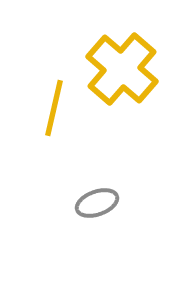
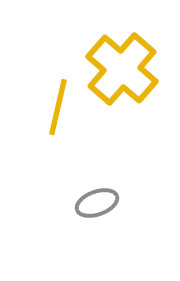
yellow line: moved 4 px right, 1 px up
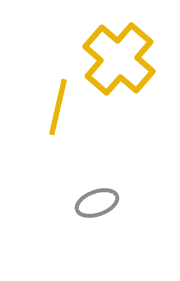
yellow cross: moved 3 px left, 10 px up
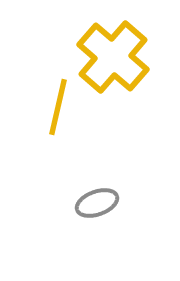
yellow cross: moved 6 px left, 2 px up
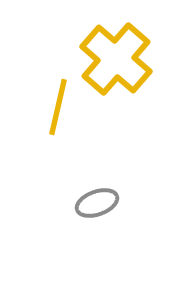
yellow cross: moved 3 px right, 2 px down
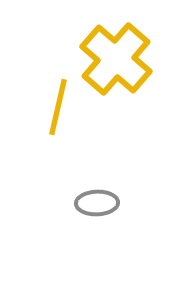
gray ellipse: rotated 18 degrees clockwise
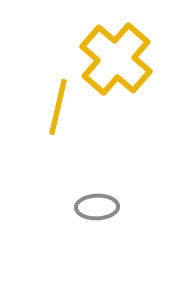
gray ellipse: moved 4 px down
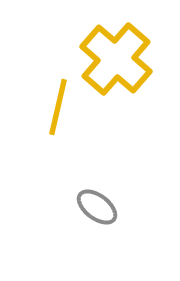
gray ellipse: rotated 39 degrees clockwise
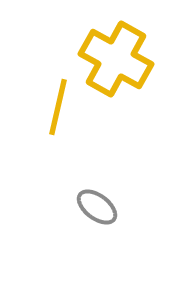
yellow cross: rotated 12 degrees counterclockwise
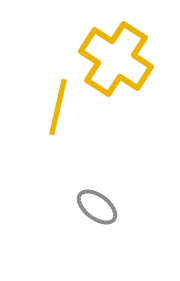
yellow cross: rotated 4 degrees clockwise
